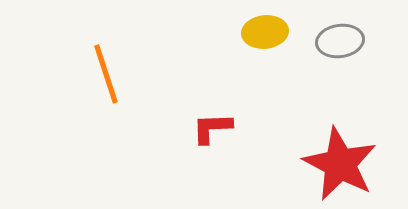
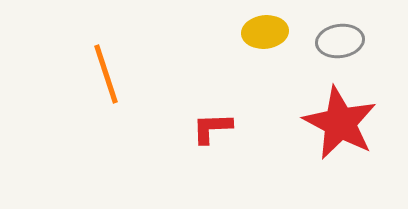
red star: moved 41 px up
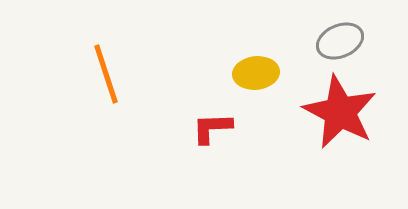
yellow ellipse: moved 9 px left, 41 px down
gray ellipse: rotated 15 degrees counterclockwise
red star: moved 11 px up
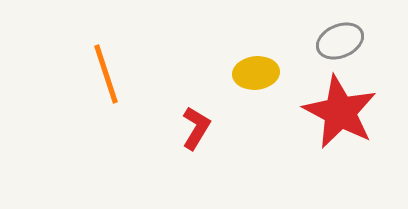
red L-shape: moved 16 px left; rotated 123 degrees clockwise
